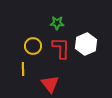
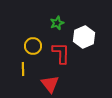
green star: rotated 24 degrees counterclockwise
white hexagon: moved 2 px left, 7 px up
red L-shape: moved 5 px down
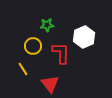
green star: moved 10 px left, 2 px down; rotated 16 degrees clockwise
yellow line: rotated 32 degrees counterclockwise
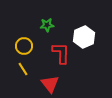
yellow circle: moved 9 px left
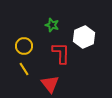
green star: moved 5 px right; rotated 24 degrees clockwise
yellow line: moved 1 px right
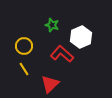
white hexagon: moved 3 px left
red L-shape: moved 1 px right, 1 px down; rotated 50 degrees counterclockwise
red triangle: rotated 24 degrees clockwise
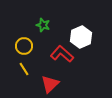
green star: moved 9 px left
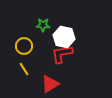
green star: rotated 16 degrees counterclockwise
white hexagon: moved 17 px left; rotated 25 degrees counterclockwise
red L-shape: rotated 50 degrees counterclockwise
red triangle: rotated 12 degrees clockwise
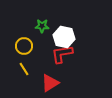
green star: moved 1 px left, 1 px down
red triangle: moved 1 px up
